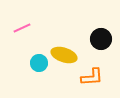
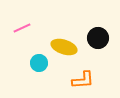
black circle: moved 3 px left, 1 px up
yellow ellipse: moved 8 px up
orange L-shape: moved 9 px left, 3 px down
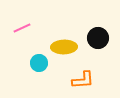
yellow ellipse: rotated 20 degrees counterclockwise
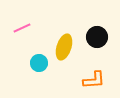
black circle: moved 1 px left, 1 px up
yellow ellipse: rotated 70 degrees counterclockwise
orange L-shape: moved 11 px right
